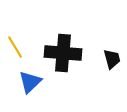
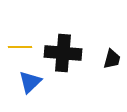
yellow line: moved 5 px right; rotated 60 degrees counterclockwise
black trapezoid: rotated 30 degrees clockwise
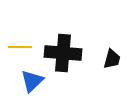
blue triangle: moved 2 px right, 1 px up
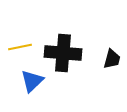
yellow line: rotated 10 degrees counterclockwise
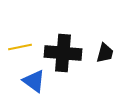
black trapezoid: moved 7 px left, 6 px up
blue triangle: moved 2 px right; rotated 40 degrees counterclockwise
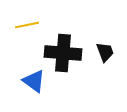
yellow line: moved 7 px right, 22 px up
black trapezoid: moved 1 px up; rotated 35 degrees counterclockwise
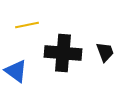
blue triangle: moved 18 px left, 10 px up
